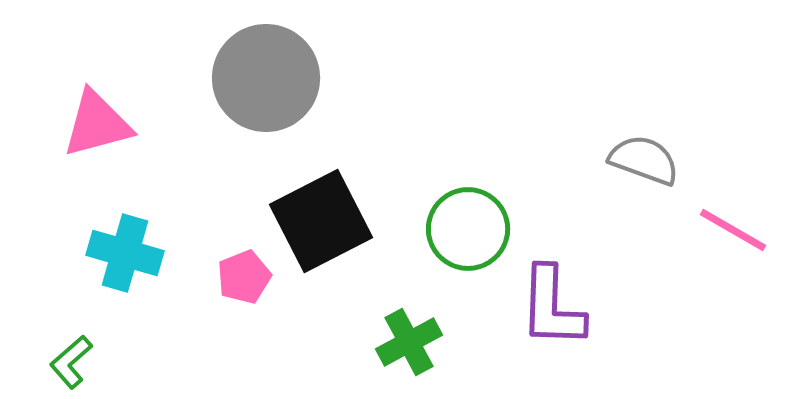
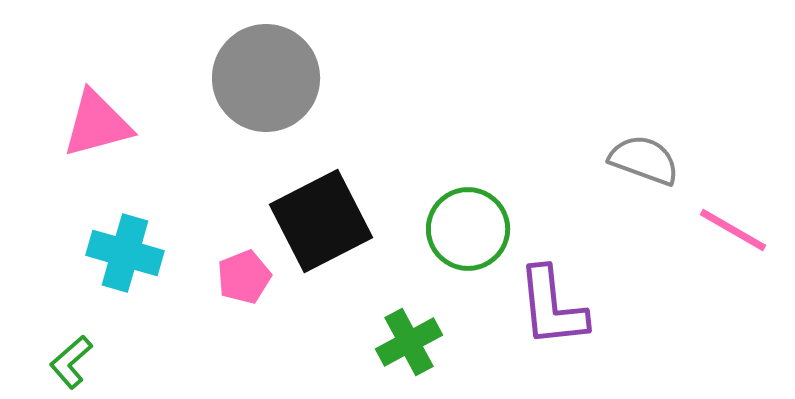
purple L-shape: rotated 8 degrees counterclockwise
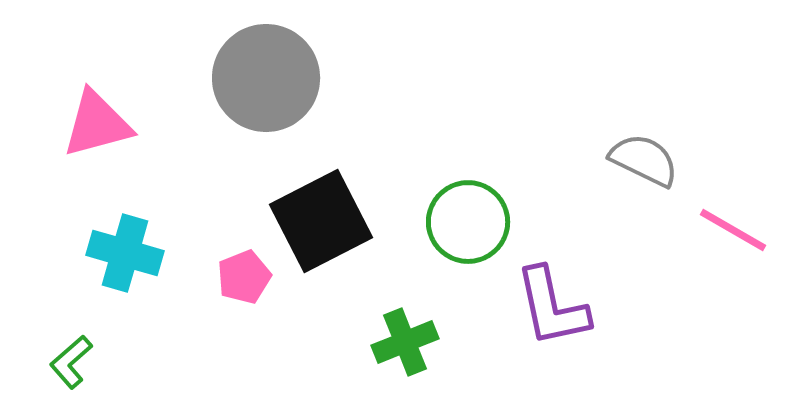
gray semicircle: rotated 6 degrees clockwise
green circle: moved 7 px up
purple L-shape: rotated 6 degrees counterclockwise
green cross: moved 4 px left; rotated 6 degrees clockwise
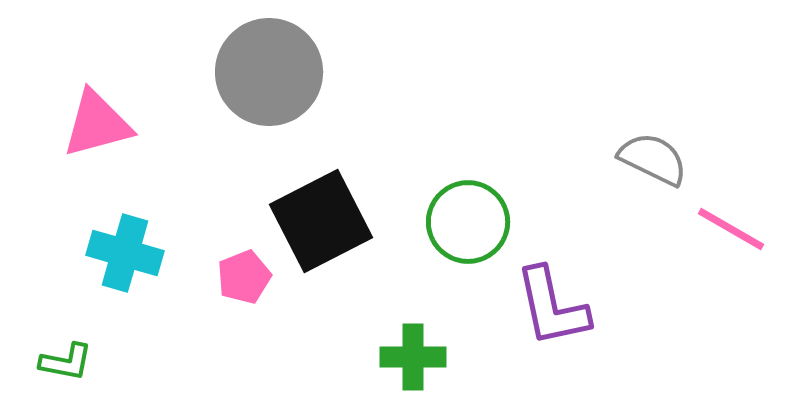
gray circle: moved 3 px right, 6 px up
gray semicircle: moved 9 px right, 1 px up
pink line: moved 2 px left, 1 px up
green cross: moved 8 px right, 15 px down; rotated 22 degrees clockwise
green L-shape: moved 5 px left; rotated 128 degrees counterclockwise
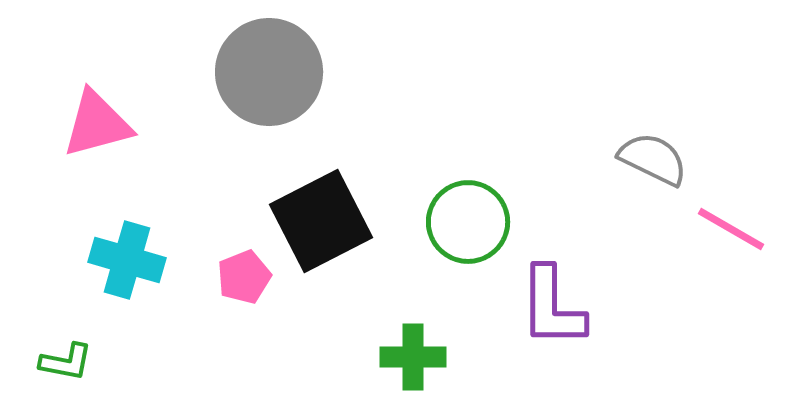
cyan cross: moved 2 px right, 7 px down
purple L-shape: rotated 12 degrees clockwise
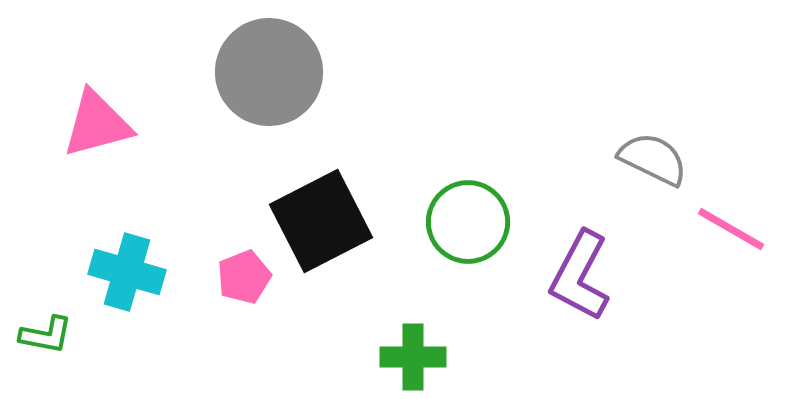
cyan cross: moved 12 px down
purple L-shape: moved 28 px right, 31 px up; rotated 28 degrees clockwise
green L-shape: moved 20 px left, 27 px up
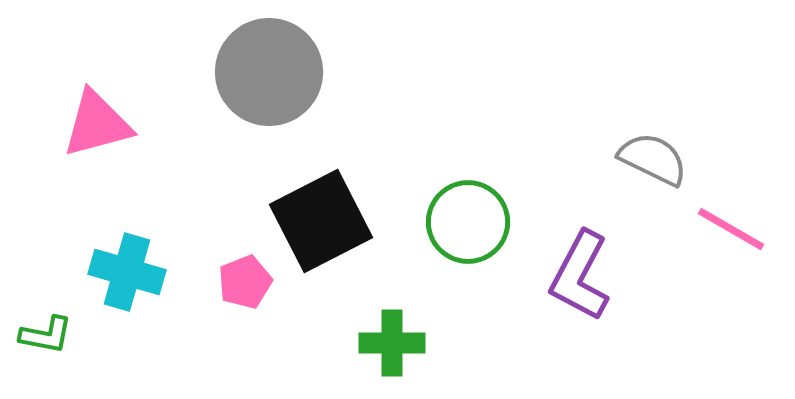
pink pentagon: moved 1 px right, 5 px down
green cross: moved 21 px left, 14 px up
